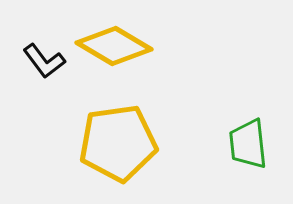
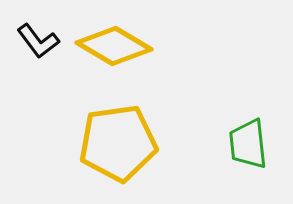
black L-shape: moved 6 px left, 20 px up
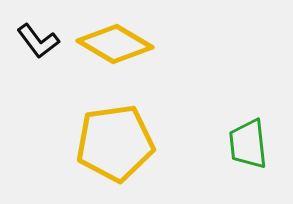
yellow diamond: moved 1 px right, 2 px up
yellow pentagon: moved 3 px left
